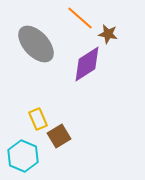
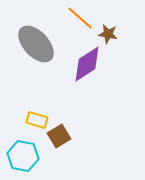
yellow rectangle: moved 1 px left, 1 px down; rotated 50 degrees counterclockwise
cyan hexagon: rotated 12 degrees counterclockwise
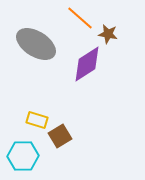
gray ellipse: rotated 15 degrees counterclockwise
brown square: moved 1 px right
cyan hexagon: rotated 12 degrees counterclockwise
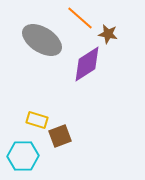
gray ellipse: moved 6 px right, 4 px up
brown square: rotated 10 degrees clockwise
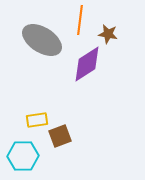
orange line: moved 2 px down; rotated 56 degrees clockwise
yellow rectangle: rotated 25 degrees counterclockwise
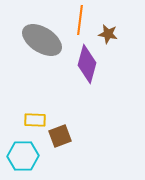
purple diamond: rotated 42 degrees counterclockwise
yellow rectangle: moved 2 px left; rotated 10 degrees clockwise
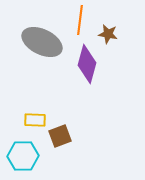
gray ellipse: moved 2 px down; rotated 6 degrees counterclockwise
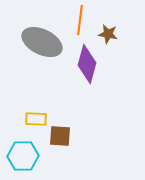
yellow rectangle: moved 1 px right, 1 px up
brown square: rotated 25 degrees clockwise
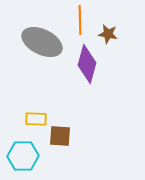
orange line: rotated 8 degrees counterclockwise
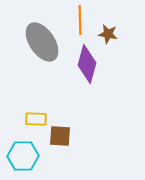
gray ellipse: rotated 30 degrees clockwise
